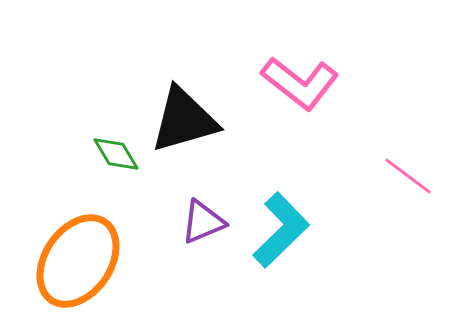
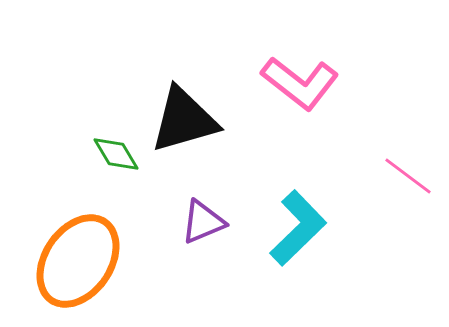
cyan L-shape: moved 17 px right, 2 px up
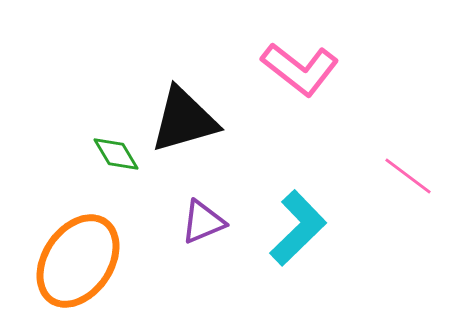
pink L-shape: moved 14 px up
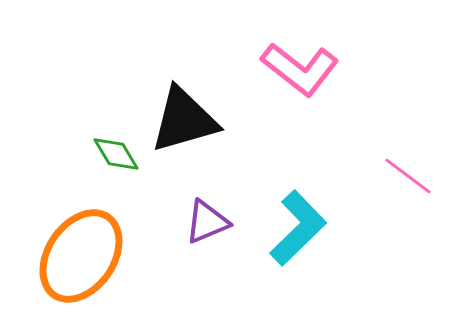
purple triangle: moved 4 px right
orange ellipse: moved 3 px right, 5 px up
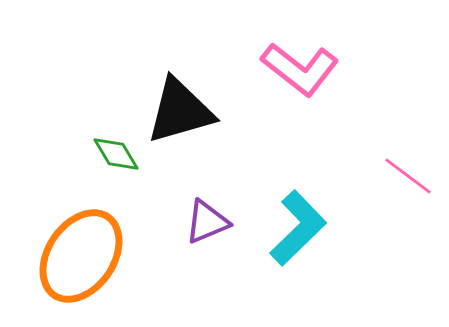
black triangle: moved 4 px left, 9 px up
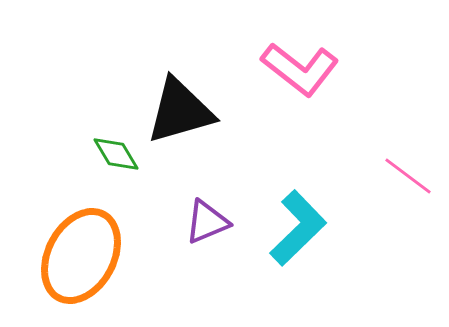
orange ellipse: rotated 6 degrees counterclockwise
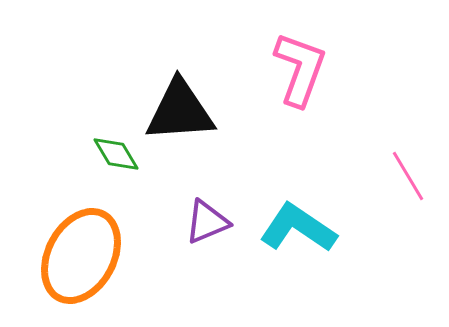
pink L-shape: rotated 108 degrees counterclockwise
black triangle: rotated 12 degrees clockwise
pink line: rotated 22 degrees clockwise
cyan L-shape: rotated 102 degrees counterclockwise
